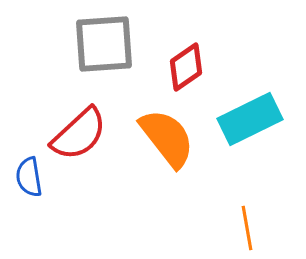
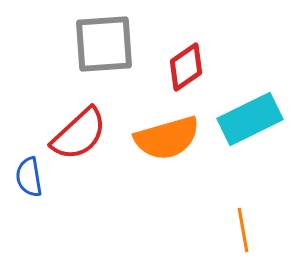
orange semicircle: rotated 112 degrees clockwise
orange line: moved 4 px left, 2 px down
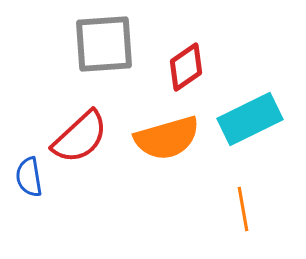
red semicircle: moved 1 px right, 3 px down
orange line: moved 21 px up
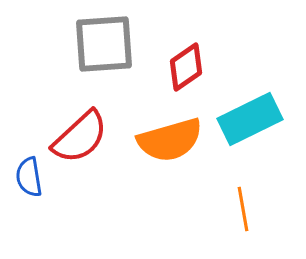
orange semicircle: moved 3 px right, 2 px down
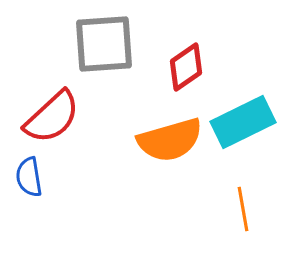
cyan rectangle: moved 7 px left, 3 px down
red semicircle: moved 28 px left, 20 px up
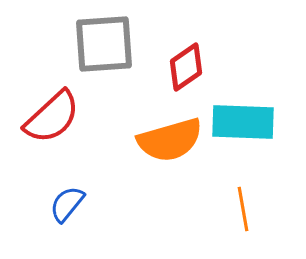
cyan rectangle: rotated 28 degrees clockwise
blue semicircle: moved 38 px right, 27 px down; rotated 48 degrees clockwise
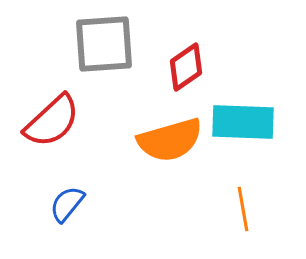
red semicircle: moved 4 px down
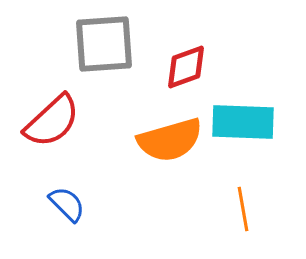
red diamond: rotated 15 degrees clockwise
blue semicircle: rotated 96 degrees clockwise
